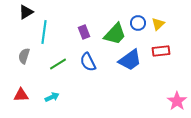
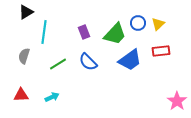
blue semicircle: rotated 18 degrees counterclockwise
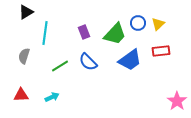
cyan line: moved 1 px right, 1 px down
green line: moved 2 px right, 2 px down
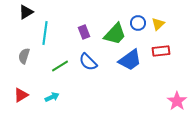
red triangle: rotated 28 degrees counterclockwise
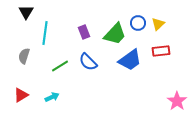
black triangle: rotated 28 degrees counterclockwise
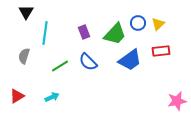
red triangle: moved 4 px left, 1 px down
pink star: rotated 24 degrees clockwise
